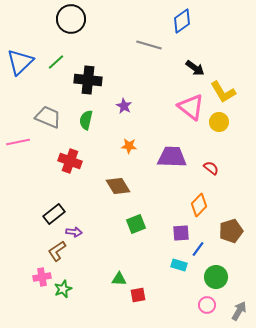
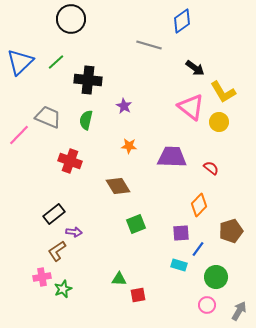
pink line: moved 1 px right, 7 px up; rotated 35 degrees counterclockwise
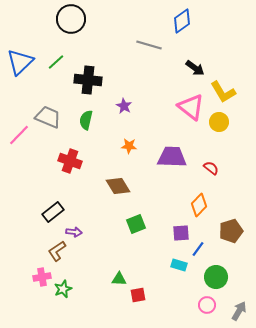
black rectangle: moved 1 px left, 2 px up
